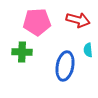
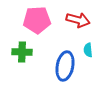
pink pentagon: moved 2 px up
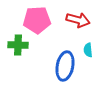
green cross: moved 4 px left, 7 px up
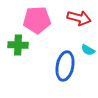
red arrow: moved 1 px right, 2 px up
cyan semicircle: rotated 56 degrees counterclockwise
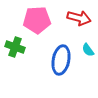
green cross: moved 3 px left, 2 px down; rotated 18 degrees clockwise
cyan semicircle: rotated 24 degrees clockwise
blue ellipse: moved 4 px left, 6 px up
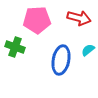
cyan semicircle: rotated 88 degrees clockwise
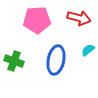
green cross: moved 1 px left, 14 px down
blue ellipse: moved 5 px left
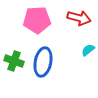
blue ellipse: moved 13 px left, 2 px down
